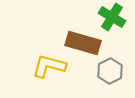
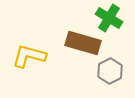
green cross: moved 3 px left, 1 px down
yellow L-shape: moved 20 px left, 10 px up
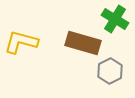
green cross: moved 6 px right, 1 px down
yellow L-shape: moved 8 px left, 14 px up
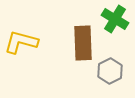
brown rectangle: rotated 72 degrees clockwise
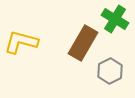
brown rectangle: rotated 32 degrees clockwise
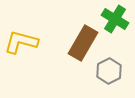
gray hexagon: moved 1 px left
